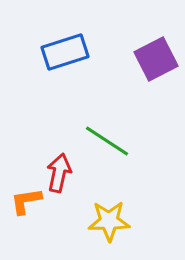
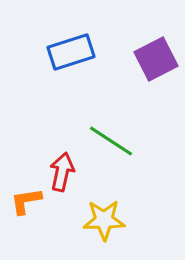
blue rectangle: moved 6 px right
green line: moved 4 px right
red arrow: moved 3 px right, 1 px up
yellow star: moved 5 px left, 1 px up
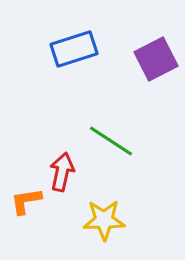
blue rectangle: moved 3 px right, 3 px up
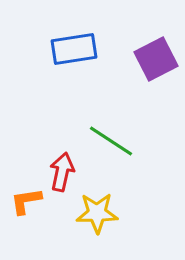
blue rectangle: rotated 9 degrees clockwise
yellow star: moved 7 px left, 7 px up
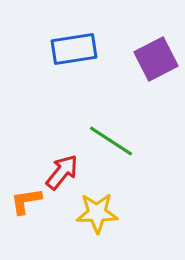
red arrow: rotated 27 degrees clockwise
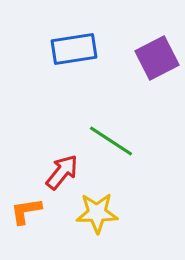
purple square: moved 1 px right, 1 px up
orange L-shape: moved 10 px down
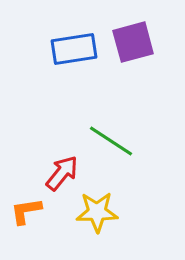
purple square: moved 24 px left, 16 px up; rotated 12 degrees clockwise
red arrow: moved 1 px down
yellow star: moved 1 px up
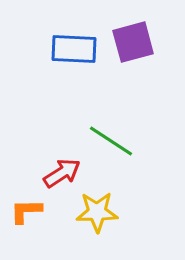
blue rectangle: rotated 12 degrees clockwise
red arrow: rotated 18 degrees clockwise
orange L-shape: rotated 8 degrees clockwise
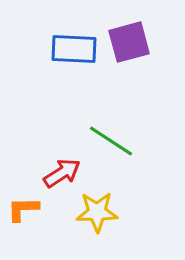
purple square: moved 4 px left
orange L-shape: moved 3 px left, 2 px up
